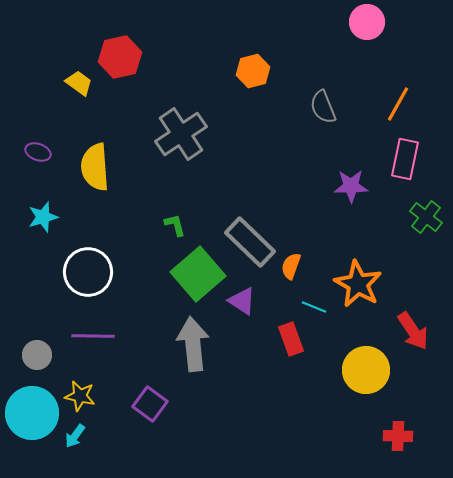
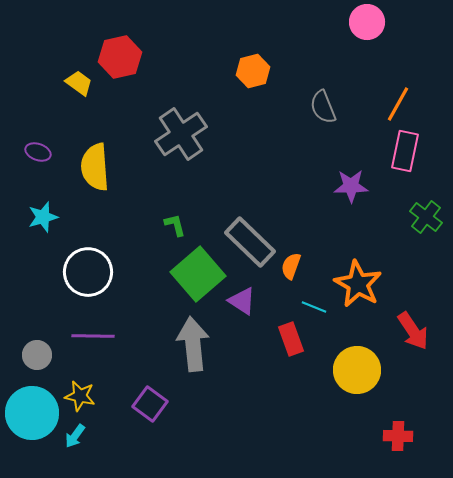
pink rectangle: moved 8 px up
yellow circle: moved 9 px left
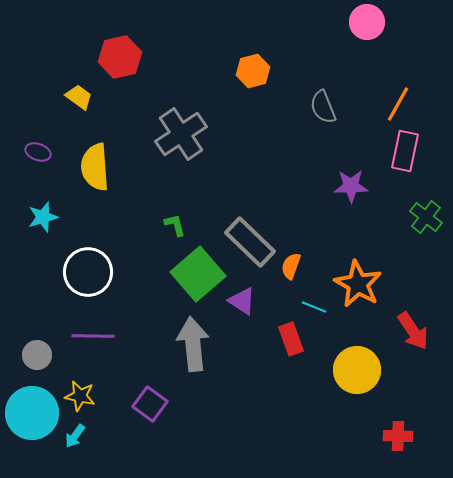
yellow trapezoid: moved 14 px down
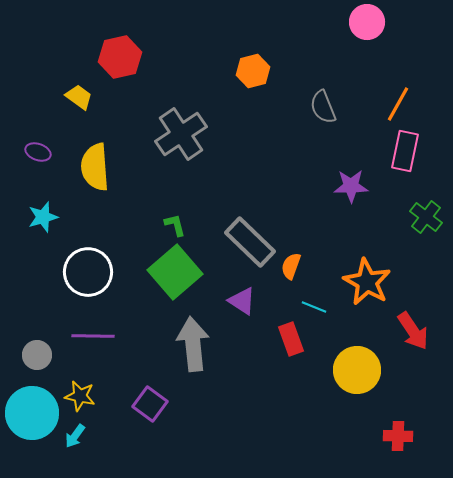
green square: moved 23 px left, 2 px up
orange star: moved 9 px right, 2 px up
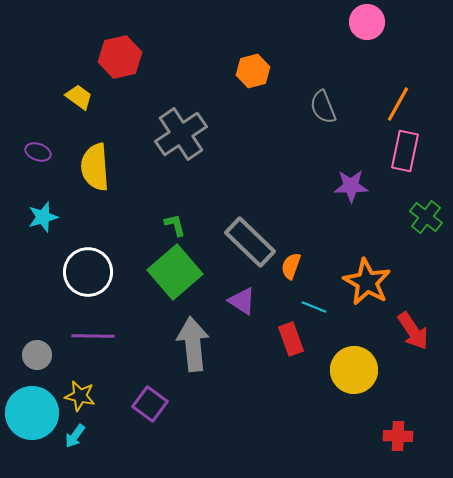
yellow circle: moved 3 px left
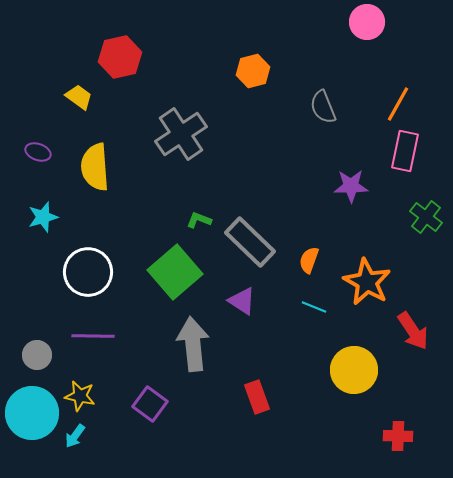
green L-shape: moved 24 px right, 5 px up; rotated 55 degrees counterclockwise
orange semicircle: moved 18 px right, 6 px up
red rectangle: moved 34 px left, 58 px down
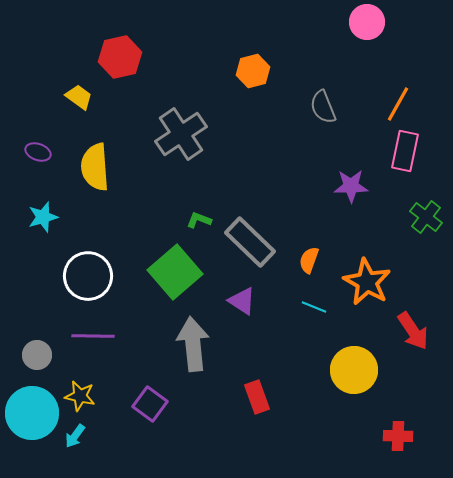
white circle: moved 4 px down
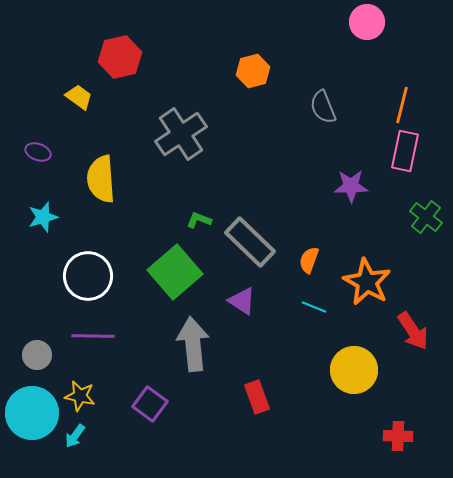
orange line: moved 4 px right, 1 px down; rotated 15 degrees counterclockwise
yellow semicircle: moved 6 px right, 12 px down
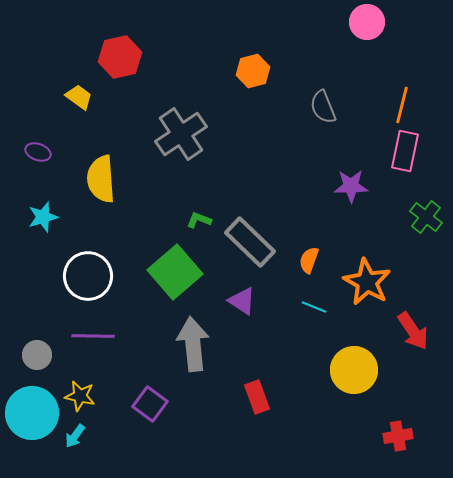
red cross: rotated 12 degrees counterclockwise
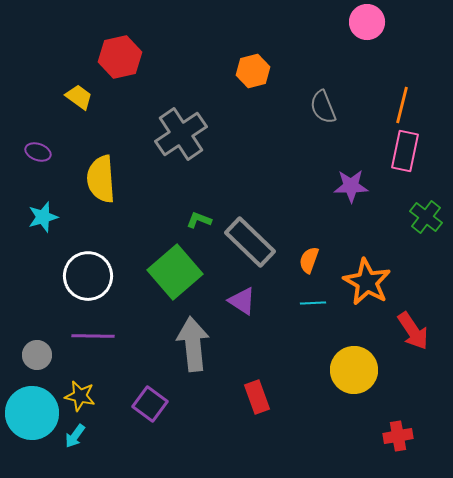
cyan line: moved 1 px left, 4 px up; rotated 25 degrees counterclockwise
